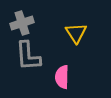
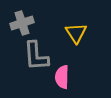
gray L-shape: moved 8 px right
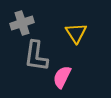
gray L-shape: rotated 12 degrees clockwise
pink semicircle: rotated 25 degrees clockwise
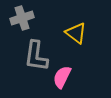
gray cross: moved 5 px up
yellow triangle: rotated 20 degrees counterclockwise
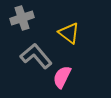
yellow triangle: moved 7 px left
gray L-shape: rotated 132 degrees clockwise
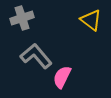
yellow triangle: moved 22 px right, 13 px up
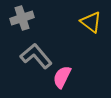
yellow triangle: moved 2 px down
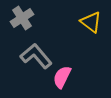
gray cross: rotated 15 degrees counterclockwise
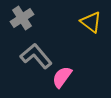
pink semicircle: rotated 10 degrees clockwise
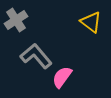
gray cross: moved 6 px left, 2 px down
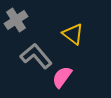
yellow triangle: moved 18 px left, 12 px down
